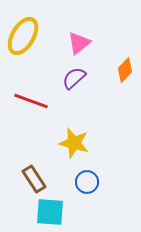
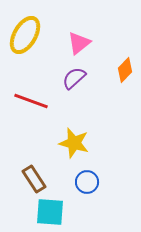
yellow ellipse: moved 2 px right, 1 px up
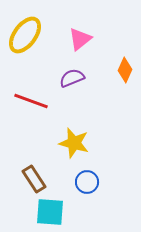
yellow ellipse: rotated 6 degrees clockwise
pink triangle: moved 1 px right, 4 px up
orange diamond: rotated 20 degrees counterclockwise
purple semicircle: moved 2 px left; rotated 20 degrees clockwise
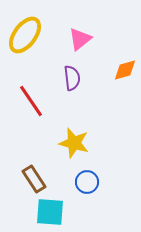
orange diamond: rotated 50 degrees clockwise
purple semicircle: rotated 105 degrees clockwise
red line: rotated 36 degrees clockwise
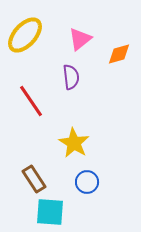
yellow ellipse: rotated 6 degrees clockwise
orange diamond: moved 6 px left, 16 px up
purple semicircle: moved 1 px left, 1 px up
yellow star: rotated 16 degrees clockwise
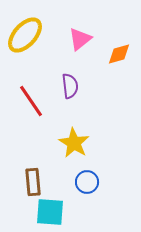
purple semicircle: moved 1 px left, 9 px down
brown rectangle: moved 1 px left, 3 px down; rotated 28 degrees clockwise
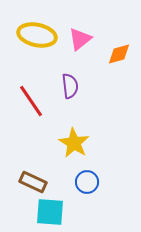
yellow ellipse: moved 12 px right; rotated 60 degrees clockwise
brown rectangle: rotated 60 degrees counterclockwise
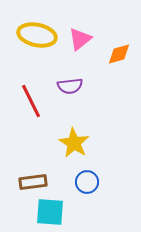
purple semicircle: rotated 90 degrees clockwise
red line: rotated 8 degrees clockwise
brown rectangle: rotated 32 degrees counterclockwise
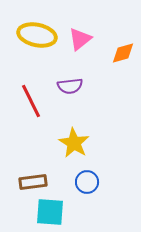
orange diamond: moved 4 px right, 1 px up
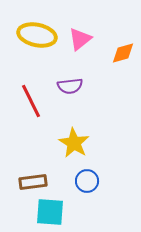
blue circle: moved 1 px up
